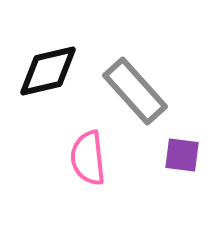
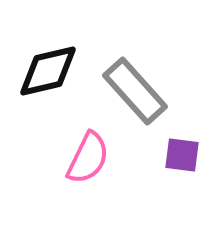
pink semicircle: rotated 148 degrees counterclockwise
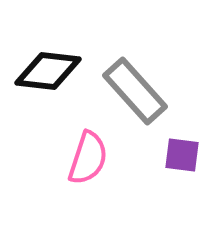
black diamond: rotated 20 degrees clockwise
pink semicircle: rotated 8 degrees counterclockwise
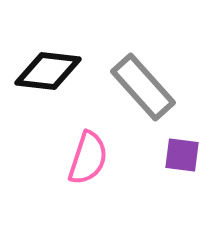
gray rectangle: moved 8 px right, 4 px up
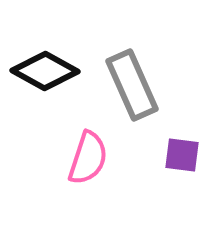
black diamond: moved 3 px left; rotated 22 degrees clockwise
gray rectangle: moved 11 px left, 2 px up; rotated 18 degrees clockwise
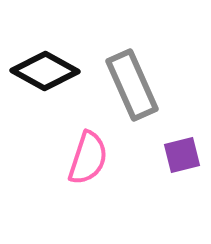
purple square: rotated 21 degrees counterclockwise
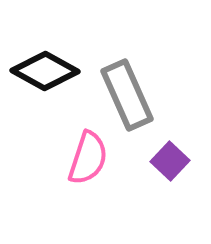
gray rectangle: moved 5 px left, 10 px down
purple square: moved 12 px left, 6 px down; rotated 33 degrees counterclockwise
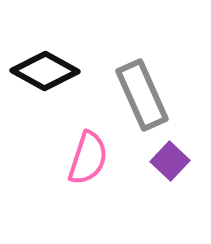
gray rectangle: moved 15 px right
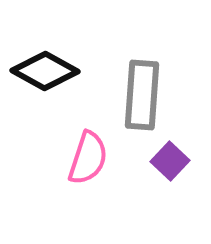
gray rectangle: rotated 28 degrees clockwise
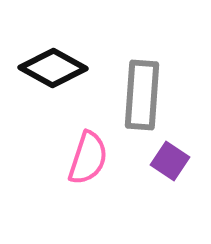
black diamond: moved 8 px right, 3 px up
purple square: rotated 9 degrees counterclockwise
